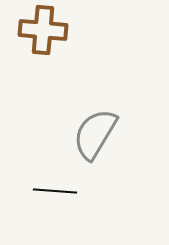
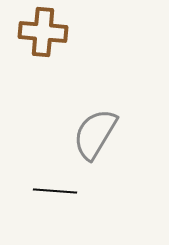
brown cross: moved 2 px down
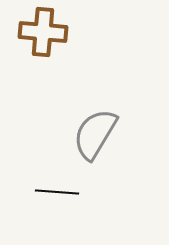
black line: moved 2 px right, 1 px down
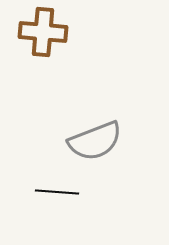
gray semicircle: moved 7 px down; rotated 142 degrees counterclockwise
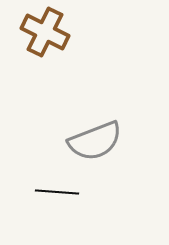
brown cross: moved 2 px right; rotated 21 degrees clockwise
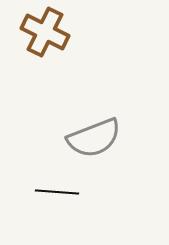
gray semicircle: moved 1 px left, 3 px up
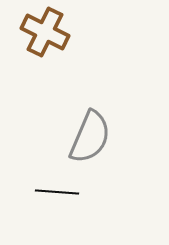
gray semicircle: moved 4 px left, 1 px up; rotated 46 degrees counterclockwise
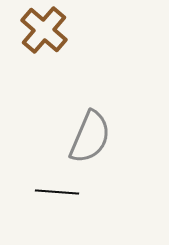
brown cross: moved 1 px left, 2 px up; rotated 15 degrees clockwise
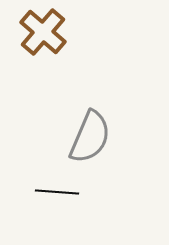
brown cross: moved 1 px left, 2 px down
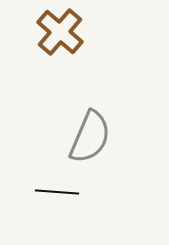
brown cross: moved 17 px right
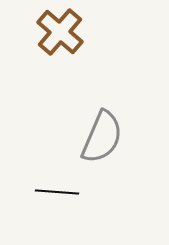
gray semicircle: moved 12 px right
